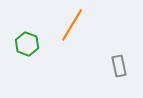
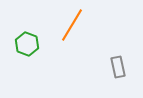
gray rectangle: moved 1 px left, 1 px down
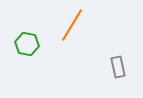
green hexagon: rotated 10 degrees counterclockwise
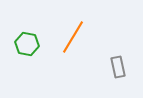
orange line: moved 1 px right, 12 px down
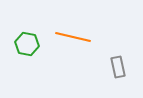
orange line: rotated 72 degrees clockwise
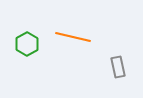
green hexagon: rotated 20 degrees clockwise
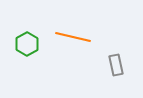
gray rectangle: moved 2 px left, 2 px up
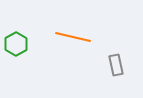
green hexagon: moved 11 px left
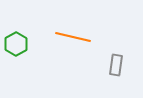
gray rectangle: rotated 20 degrees clockwise
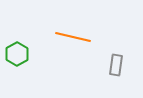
green hexagon: moved 1 px right, 10 px down
